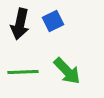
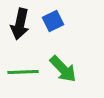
green arrow: moved 4 px left, 2 px up
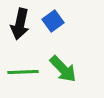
blue square: rotated 10 degrees counterclockwise
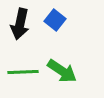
blue square: moved 2 px right, 1 px up; rotated 15 degrees counterclockwise
green arrow: moved 1 px left, 2 px down; rotated 12 degrees counterclockwise
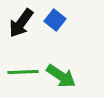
black arrow: moved 1 px right, 1 px up; rotated 24 degrees clockwise
green arrow: moved 1 px left, 5 px down
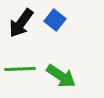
green line: moved 3 px left, 3 px up
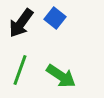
blue square: moved 2 px up
green line: moved 1 px down; rotated 68 degrees counterclockwise
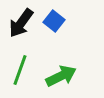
blue square: moved 1 px left, 3 px down
green arrow: rotated 60 degrees counterclockwise
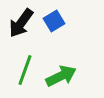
blue square: rotated 20 degrees clockwise
green line: moved 5 px right
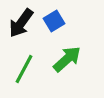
green line: moved 1 px left, 1 px up; rotated 8 degrees clockwise
green arrow: moved 6 px right, 17 px up; rotated 16 degrees counterclockwise
